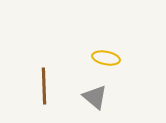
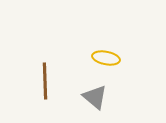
brown line: moved 1 px right, 5 px up
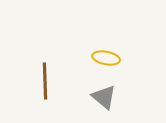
gray triangle: moved 9 px right
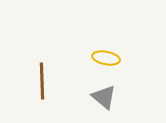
brown line: moved 3 px left
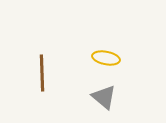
brown line: moved 8 px up
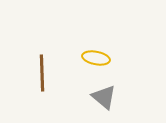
yellow ellipse: moved 10 px left
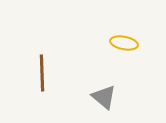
yellow ellipse: moved 28 px right, 15 px up
